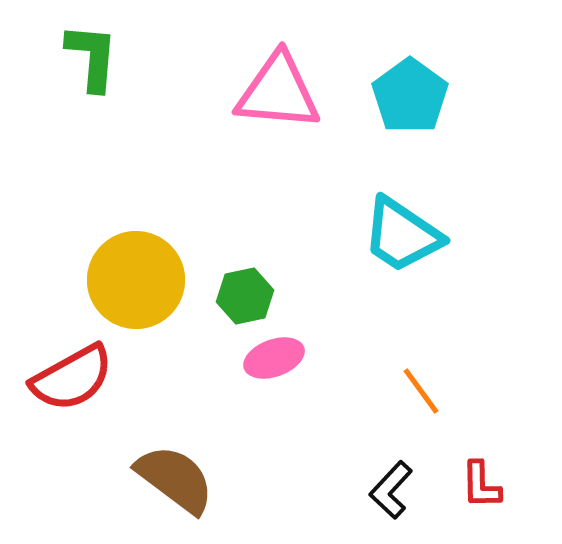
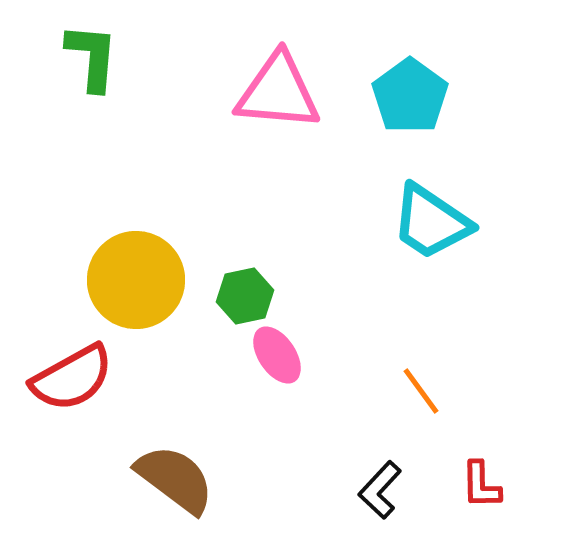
cyan trapezoid: moved 29 px right, 13 px up
pink ellipse: moved 3 px right, 3 px up; rotated 76 degrees clockwise
black L-shape: moved 11 px left
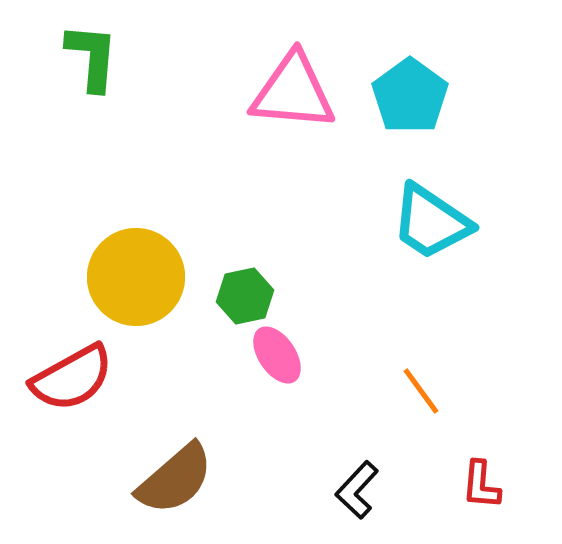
pink triangle: moved 15 px right
yellow circle: moved 3 px up
brown semicircle: rotated 102 degrees clockwise
red L-shape: rotated 6 degrees clockwise
black L-shape: moved 23 px left
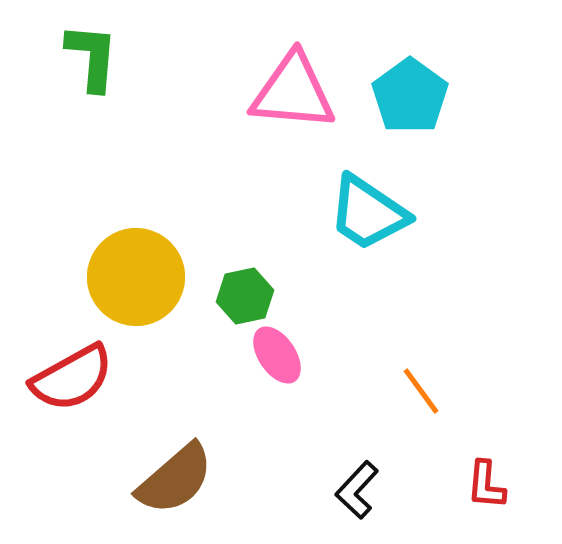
cyan trapezoid: moved 63 px left, 9 px up
red L-shape: moved 5 px right
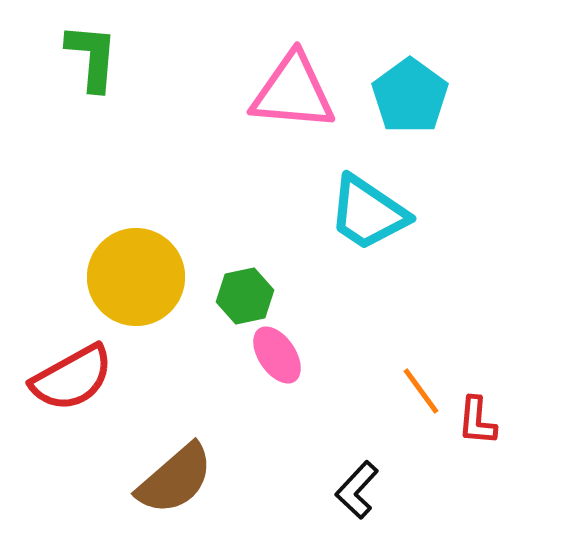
red L-shape: moved 9 px left, 64 px up
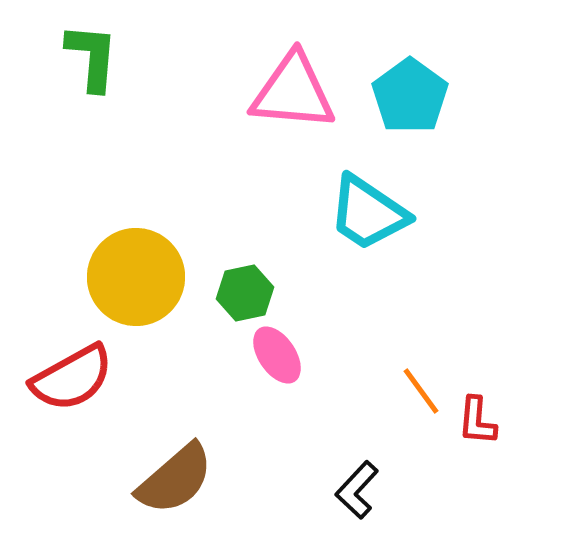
green hexagon: moved 3 px up
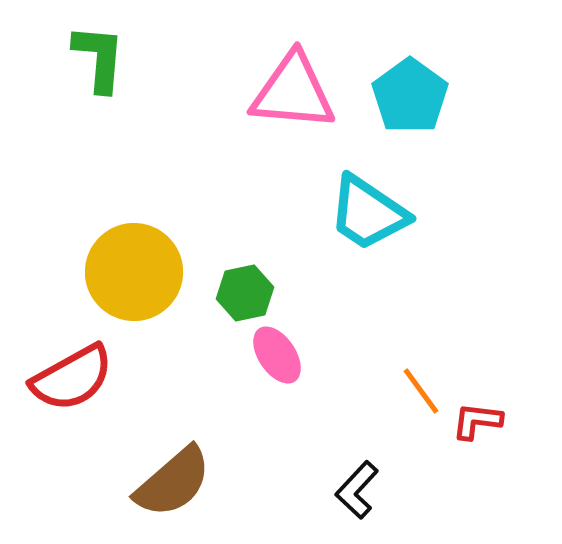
green L-shape: moved 7 px right, 1 px down
yellow circle: moved 2 px left, 5 px up
red L-shape: rotated 92 degrees clockwise
brown semicircle: moved 2 px left, 3 px down
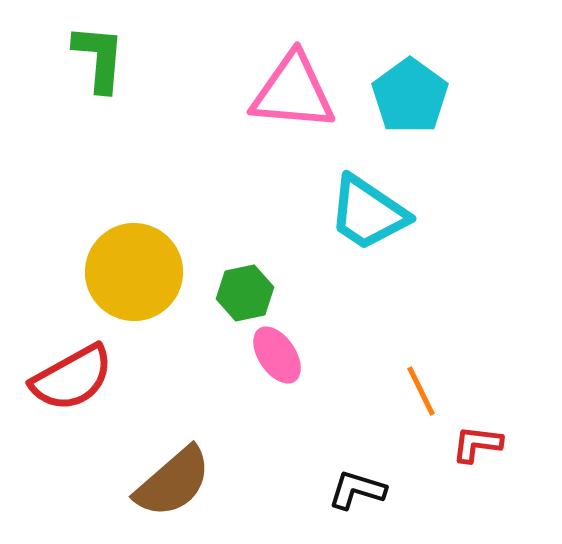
orange line: rotated 10 degrees clockwise
red L-shape: moved 23 px down
black L-shape: rotated 64 degrees clockwise
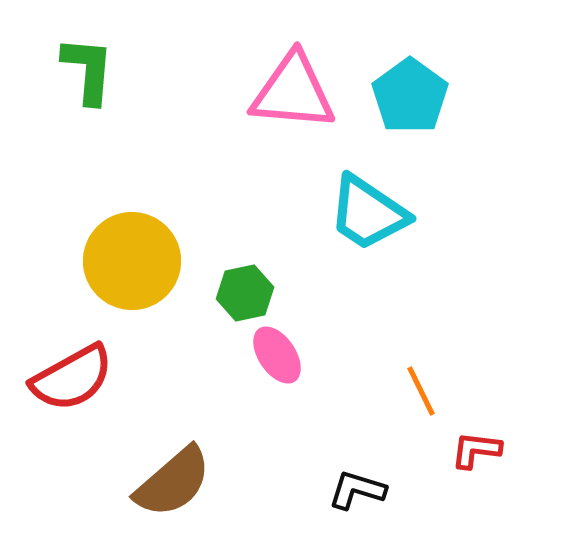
green L-shape: moved 11 px left, 12 px down
yellow circle: moved 2 px left, 11 px up
red L-shape: moved 1 px left, 6 px down
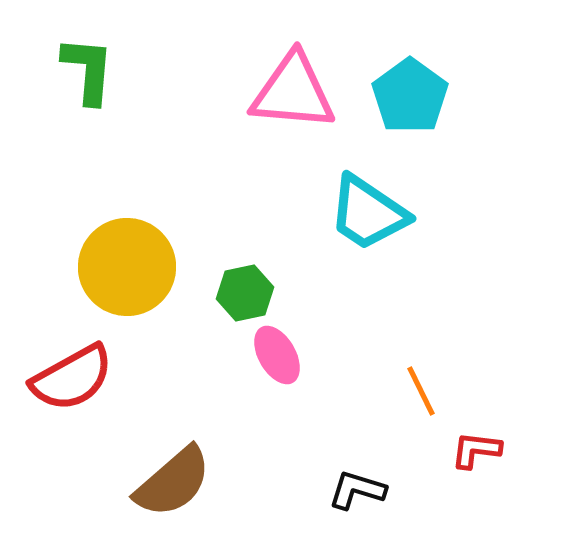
yellow circle: moved 5 px left, 6 px down
pink ellipse: rotated 4 degrees clockwise
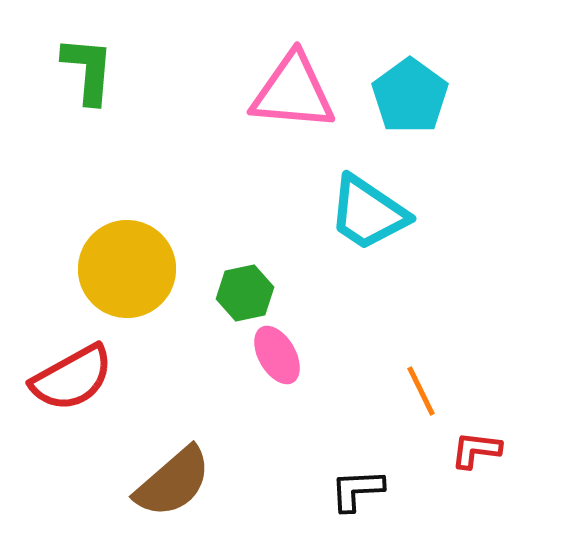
yellow circle: moved 2 px down
black L-shape: rotated 20 degrees counterclockwise
